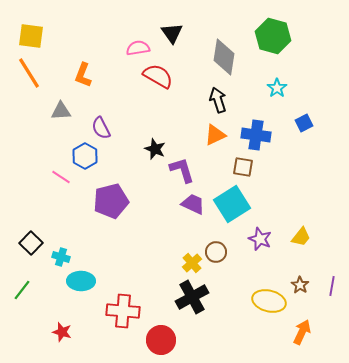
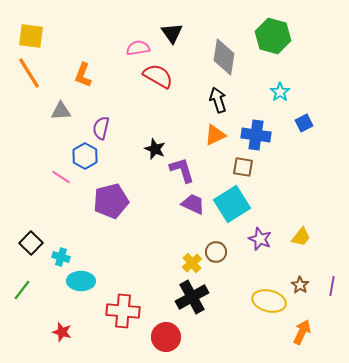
cyan star: moved 3 px right, 4 px down
purple semicircle: rotated 40 degrees clockwise
red circle: moved 5 px right, 3 px up
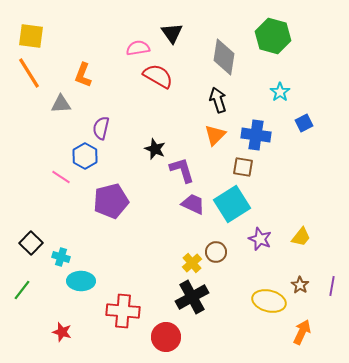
gray triangle: moved 7 px up
orange triangle: rotated 20 degrees counterclockwise
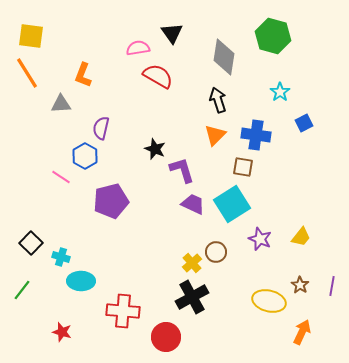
orange line: moved 2 px left
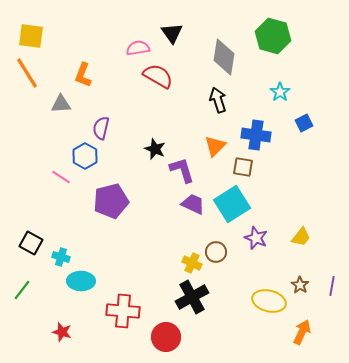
orange triangle: moved 11 px down
purple star: moved 4 px left, 1 px up
black square: rotated 15 degrees counterclockwise
yellow cross: rotated 24 degrees counterclockwise
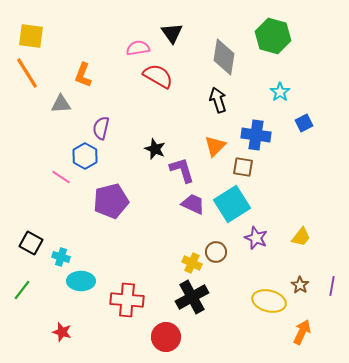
red cross: moved 4 px right, 11 px up
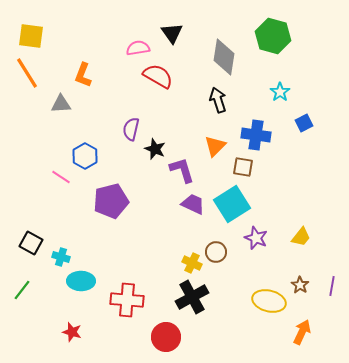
purple semicircle: moved 30 px right, 1 px down
red star: moved 10 px right
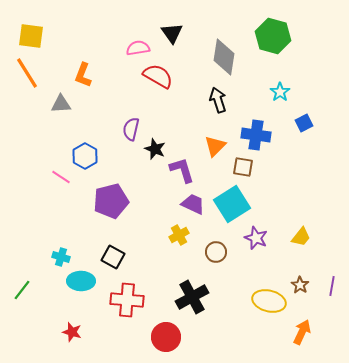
black square: moved 82 px right, 14 px down
yellow cross: moved 13 px left, 28 px up; rotated 36 degrees clockwise
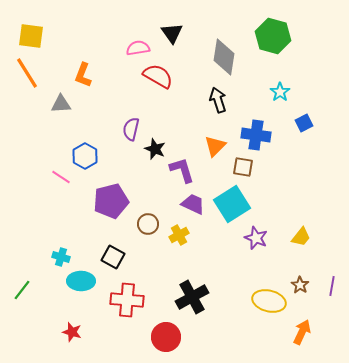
brown circle: moved 68 px left, 28 px up
